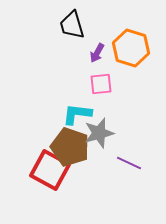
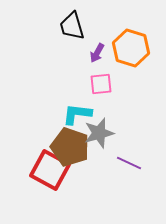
black trapezoid: moved 1 px down
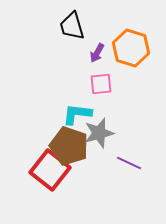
brown pentagon: moved 1 px left, 1 px up
red square: rotated 9 degrees clockwise
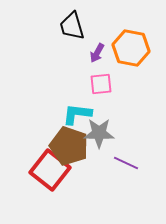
orange hexagon: rotated 6 degrees counterclockwise
gray star: rotated 16 degrees clockwise
purple line: moved 3 px left
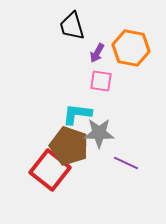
pink square: moved 3 px up; rotated 15 degrees clockwise
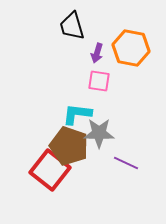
purple arrow: rotated 12 degrees counterclockwise
pink square: moved 2 px left
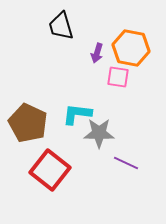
black trapezoid: moved 11 px left
pink square: moved 19 px right, 4 px up
brown pentagon: moved 41 px left, 23 px up; rotated 6 degrees clockwise
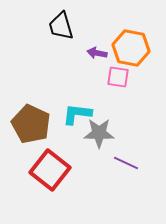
purple arrow: rotated 84 degrees clockwise
brown pentagon: moved 3 px right, 1 px down
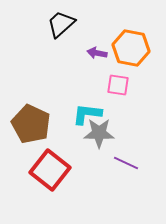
black trapezoid: moved 2 px up; rotated 64 degrees clockwise
pink square: moved 8 px down
cyan L-shape: moved 10 px right
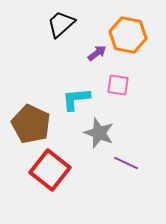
orange hexagon: moved 3 px left, 13 px up
purple arrow: rotated 132 degrees clockwise
cyan L-shape: moved 11 px left, 15 px up; rotated 12 degrees counterclockwise
gray star: rotated 20 degrees clockwise
